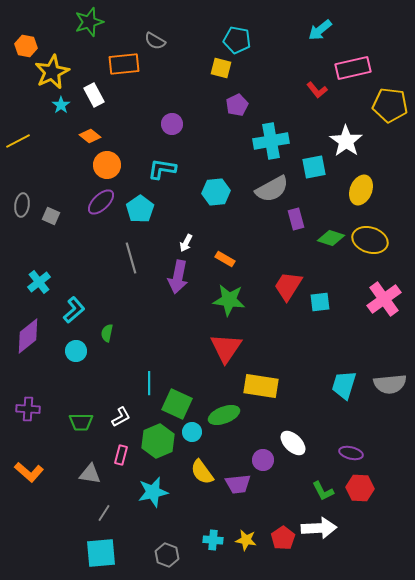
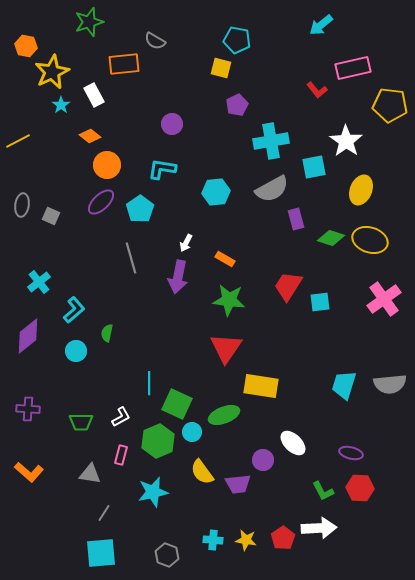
cyan arrow at (320, 30): moved 1 px right, 5 px up
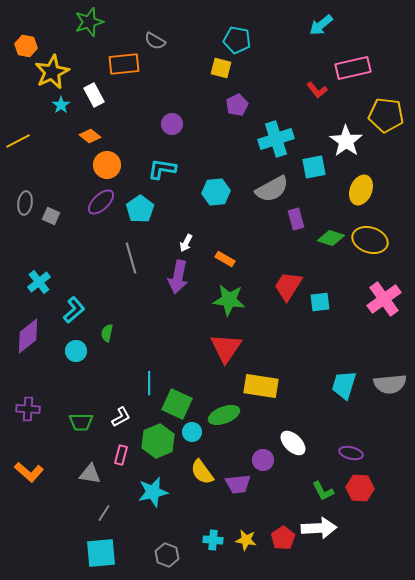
yellow pentagon at (390, 105): moved 4 px left, 10 px down
cyan cross at (271, 141): moved 5 px right, 2 px up; rotated 8 degrees counterclockwise
gray ellipse at (22, 205): moved 3 px right, 2 px up
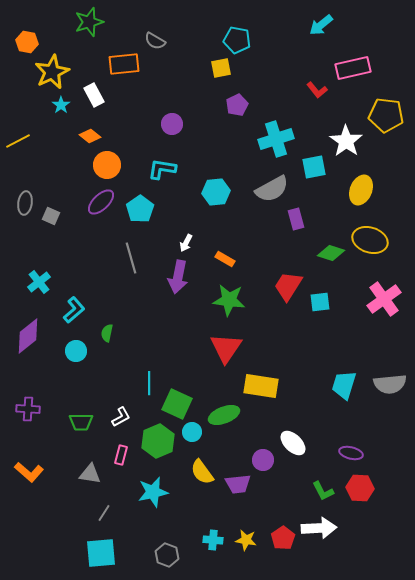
orange hexagon at (26, 46): moved 1 px right, 4 px up
yellow square at (221, 68): rotated 25 degrees counterclockwise
green diamond at (331, 238): moved 15 px down
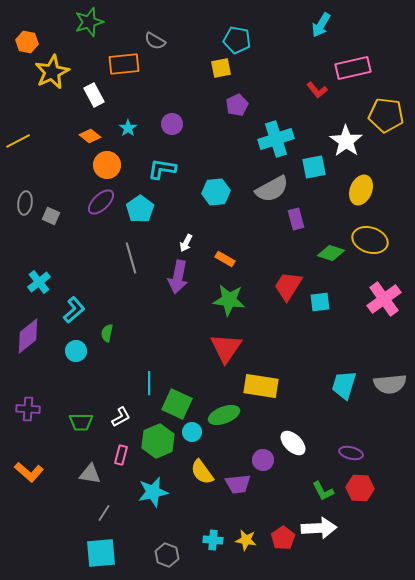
cyan arrow at (321, 25): rotated 20 degrees counterclockwise
cyan star at (61, 105): moved 67 px right, 23 px down
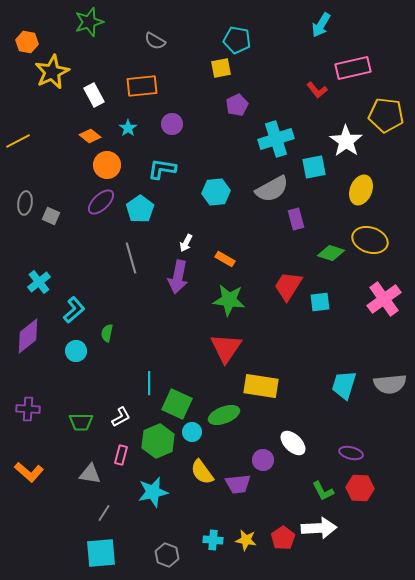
orange rectangle at (124, 64): moved 18 px right, 22 px down
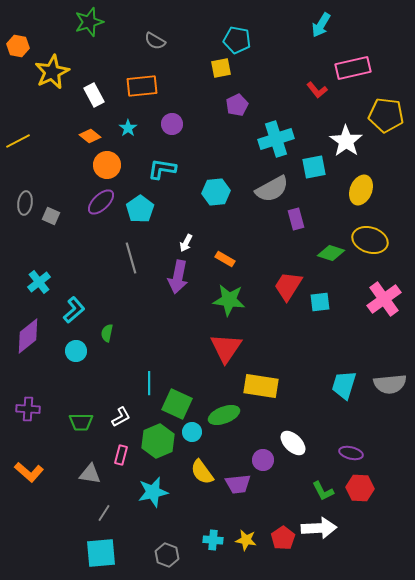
orange hexagon at (27, 42): moved 9 px left, 4 px down
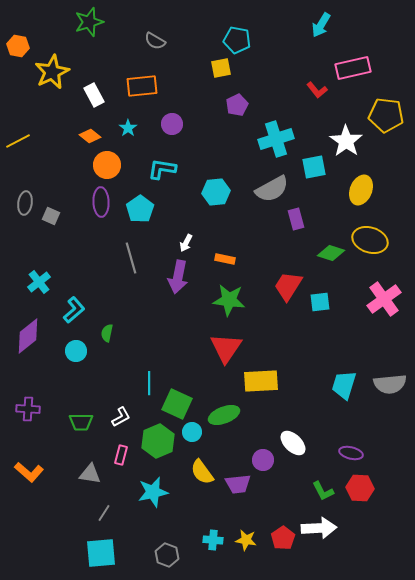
purple ellipse at (101, 202): rotated 48 degrees counterclockwise
orange rectangle at (225, 259): rotated 18 degrees counterclockwise
yellow rectangle at (261, 386): moved 5 px up; rotated 12 degrees counterclockwise
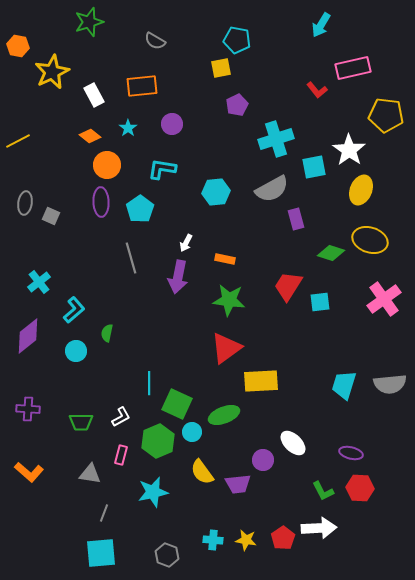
white star at (346, 141): moved 3 px right, 9 px down
red triangle at (226, 348): rotated 20 degrees clockwise
gray line at (104, 513): rotated 12 degrees counterclockwise
